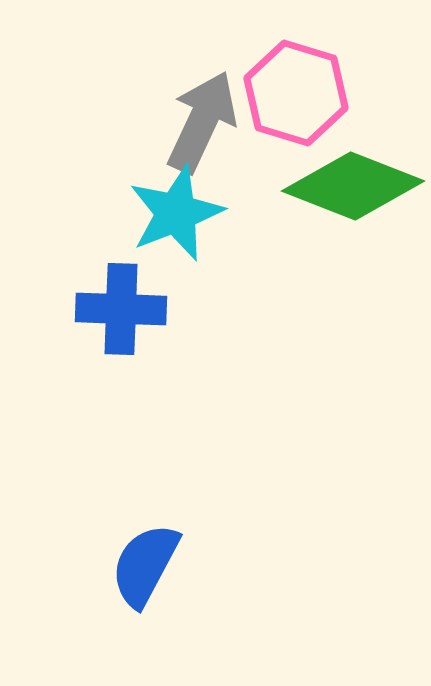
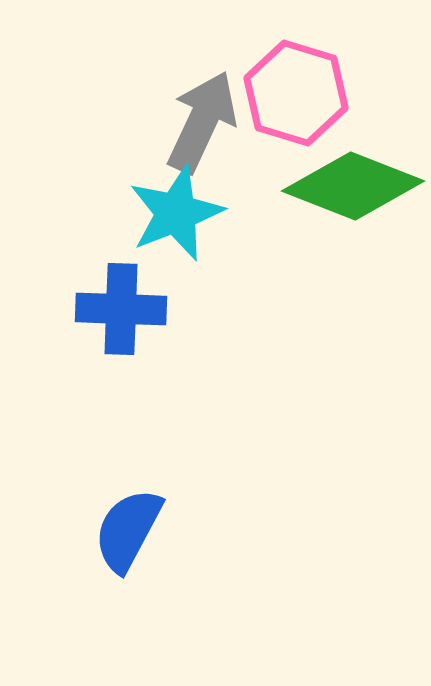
blue semicircle: moved 17 px left, 35 px up
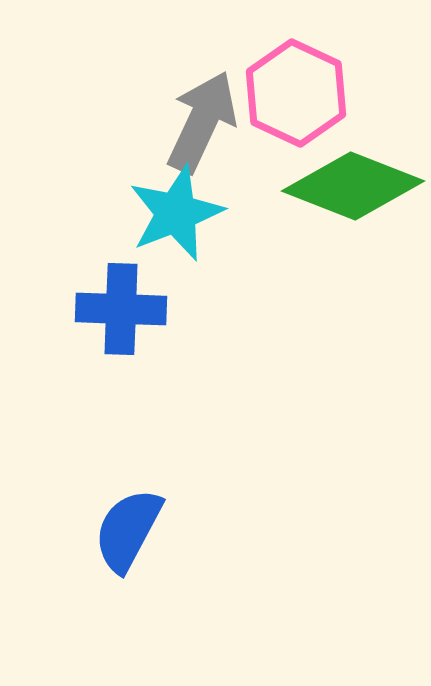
pink hexagon: rotated 8 degrees clockwise
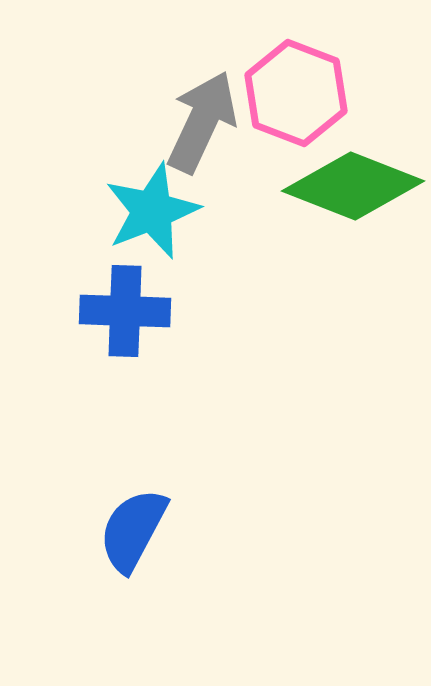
pink hexagon: rotated 4 degrees counterclockwise
cyan star: moved 24 px left, 2 px up
blue cross: moved 4 px right, 2 px down
blue semicircle: moved 5 px right
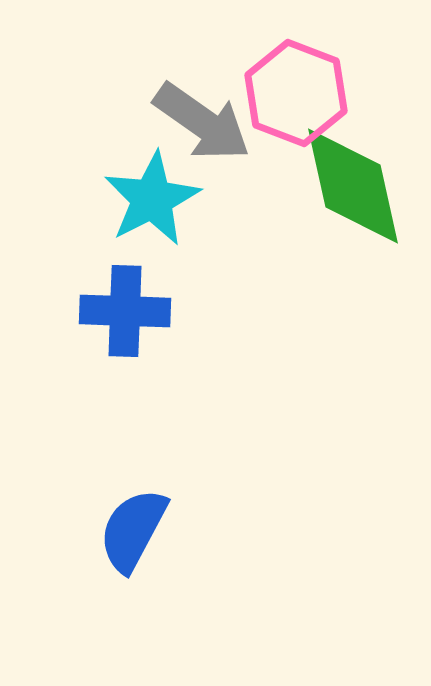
gray arrow: rotated 100 degrees clockwise
green diamond: rotated 56 degrees clockwise
cyan star: moved 12 px up; rotated 6 degrees counterclockwise
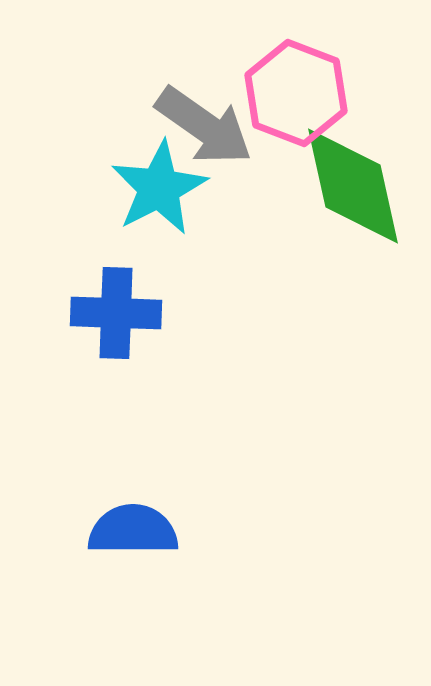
gray arrow: moved 2 px right, 4 px down
cyan star: moved 7 px right, 11 px up
blue cross: moved 9 px left, 2 px down
blue semicircle: rotated 62 degrees clockwise
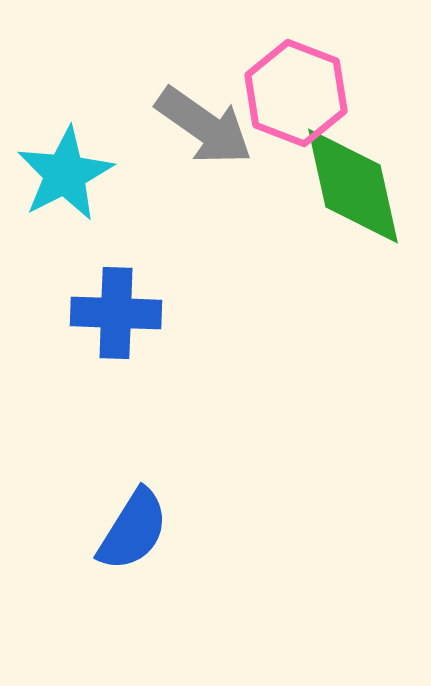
cyan star: moved 94 px left, 14 px up
blue semicircle: rotated 122 degrees clockwise
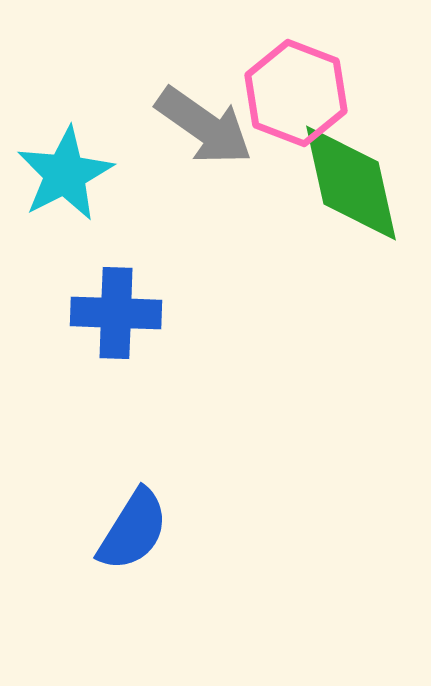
green diamond: moved 2 px left, 3 px up
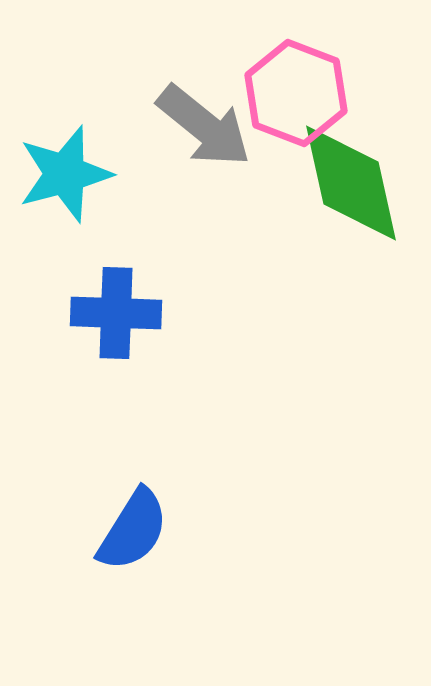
gray arrow: rotated 4 degrees clockwise
cyan star: rotated 12 degrees clockwise
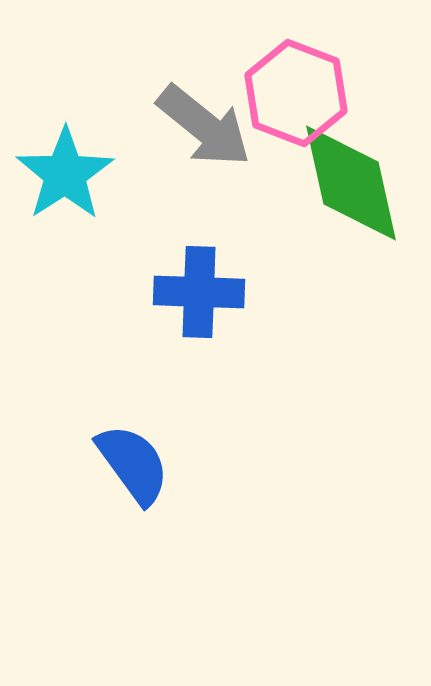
cyan star: rotated 18 degrees counterclockwise
blue cross: moved 83 px right, 21 px up
blue semicircle: moved 66 px up; rotated 68 degrees counterclockwise
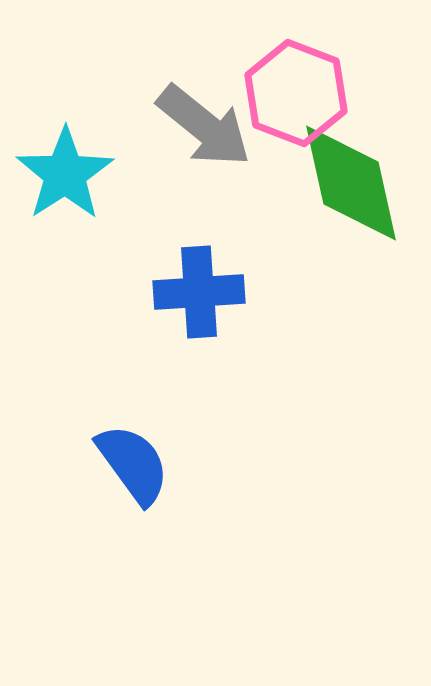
blue cross: rotated 6 degrees counterclockwise
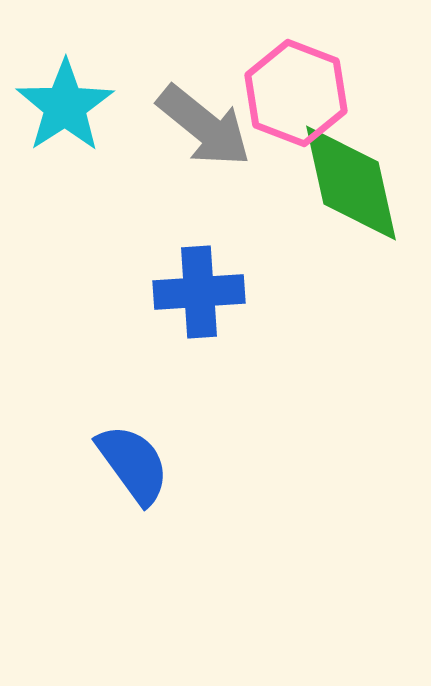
cyan star: moved 68 px up
